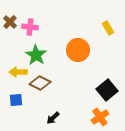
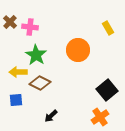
black arrow: moved 2 px left, 2 px up
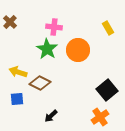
pink cross: moved 24 px right
green star: moved 11 px right, 6 px up
yellow arrow: rotated 18 degrees clockwise
blue square: moved 1 px right, 1 px up
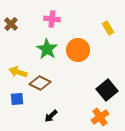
brown cross: moved 1 px right, 2 px down
pink cross: moved 2 px left, 8 px up
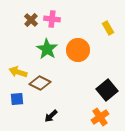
brown cross: moved 20 px right, 4 px up
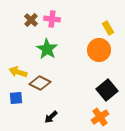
orange circle: moved 21 px right
blue square: moved 1 px left, 1 px up
black arrow: moved 1 px down
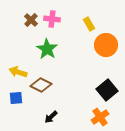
yellow rectangle: moved 19 px left, 4 px up
orange circle: moved 7 px right, 5 px up
brown diamond: moved 1 px right, 2 px down
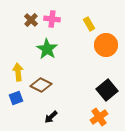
yellow arrow: rotated 66 degrees clockwise
blue square: rotated 16 degrees counterclockwise
orange cross: moved 1 px left
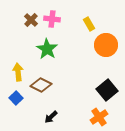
blue square: rotated 24 degrees counterclockwise
